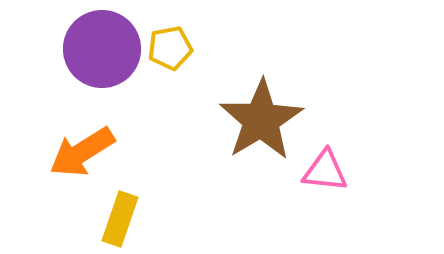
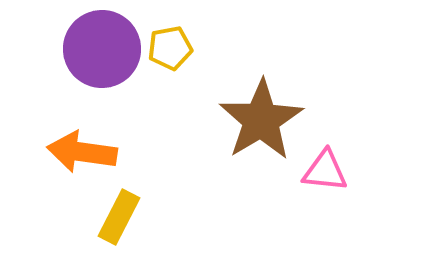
orange arrow: rotated 40 degrees clockwise
yellow rectangle: moved 1 px left, 2 px up; rotated 8 degrees clockwise
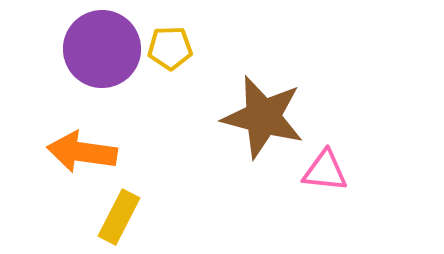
yellow pentagon: rotated 9 degrees clockwise
brown star: moved 2 px right, 3 px up; rotated 26 degrees counterclockwise
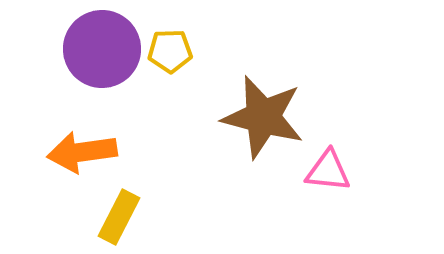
yellow pentagon: moved 3 px down
orange arrow: rotated 16 degrees counterclockwise
pink triangle: moved 3 px right
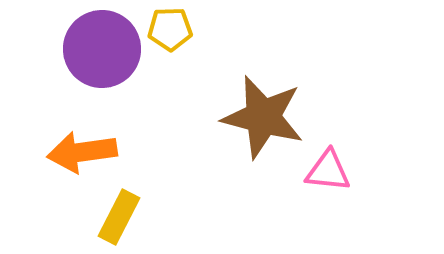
yellow pentagon: moved 22 px up
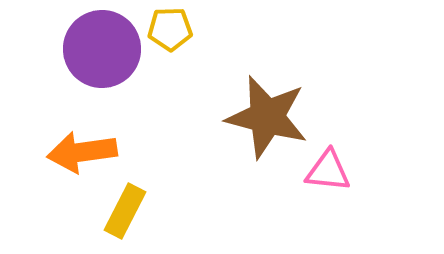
brown star: moved 4 px right
yellow rectangle: moved 6 px right, 6 px up
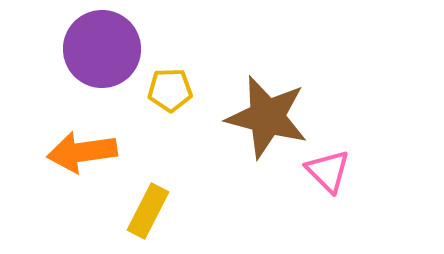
yellow pentagon: moved 61 px down
pink triangle: rotated 39 degrees clockwise
yellow rectangle: moved 23 px right
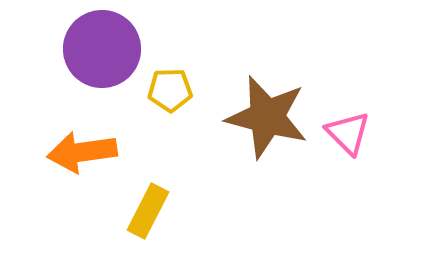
pink triangle: moved 20 px right, 38 px up
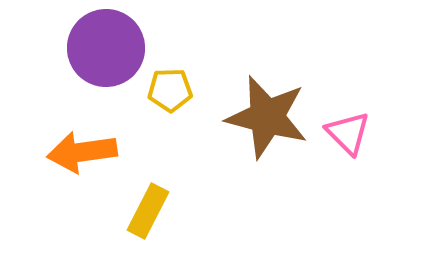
purple circle: moved 4 px right, 1 px up
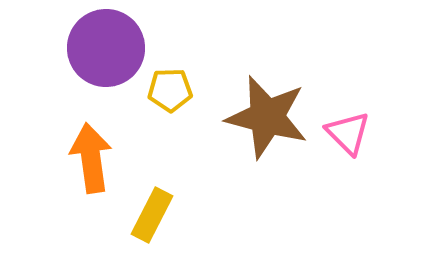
orange arrow: moved 9 px right, 6 px down; rotated 90 degrees clockwise
yellow rectangle: moved 4 px right, 4 px down
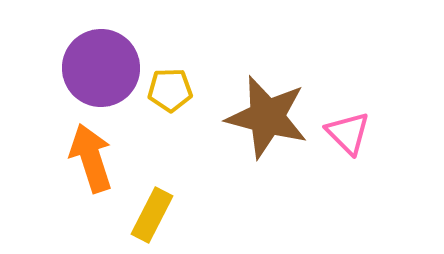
purple circle: moved 5 px left, 20 px down
orange arrow: rotated 10 degrees counterclockwise
